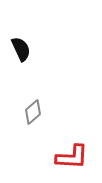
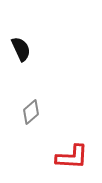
gray diamond: moved 2 px left
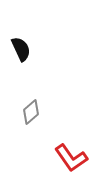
red L-shape: moved 1 px left, 1 px down; rotated 52 degrees clockwise
